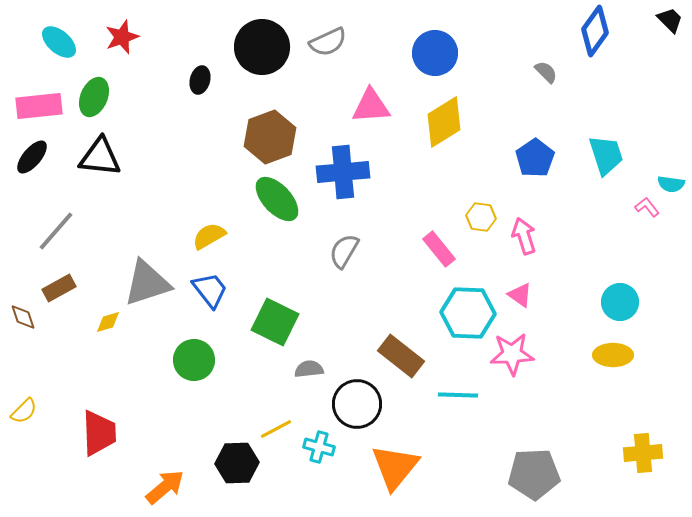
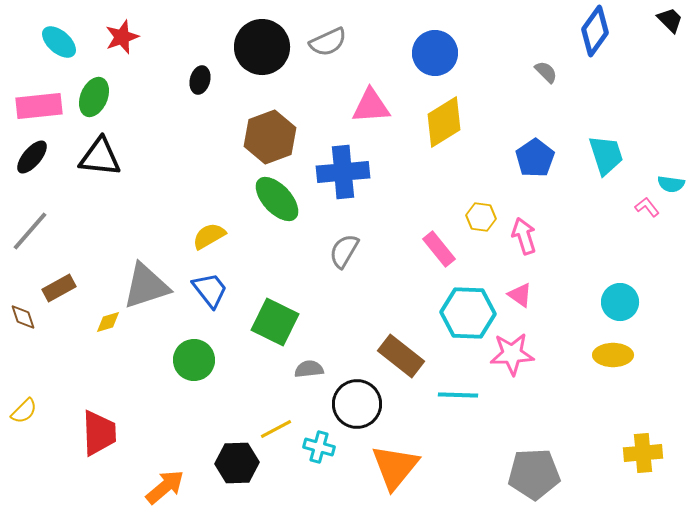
gray line at (56, 231): moved 26 px left
gray triangle at (147, 283): moved 1 px left, 3 px down
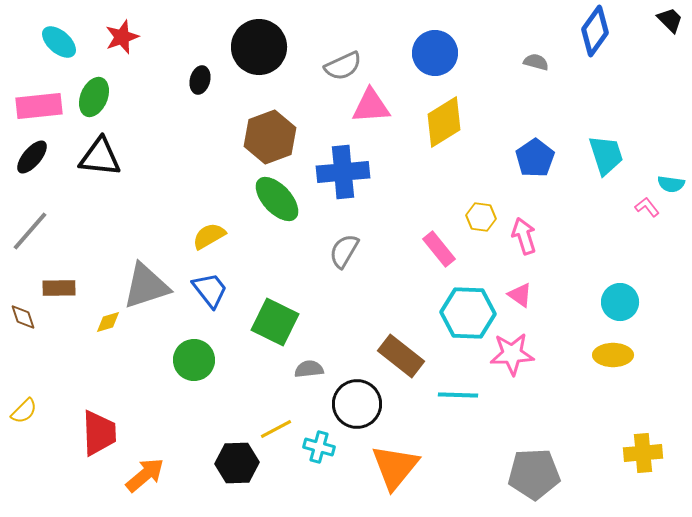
gray semicircle at (328, 42): moved 15 px right, 24 px down
black circle at (262, 47): moved 3 px left
gray semicircle at (546, 72): moved 10 px left, 10 px up; rotated 30 degrees counterclockwise
brown rectangle at (59, 288): rotated 28 degrees clockwise
orange arrow at (165, 487): moved 20 px left, 12 px up
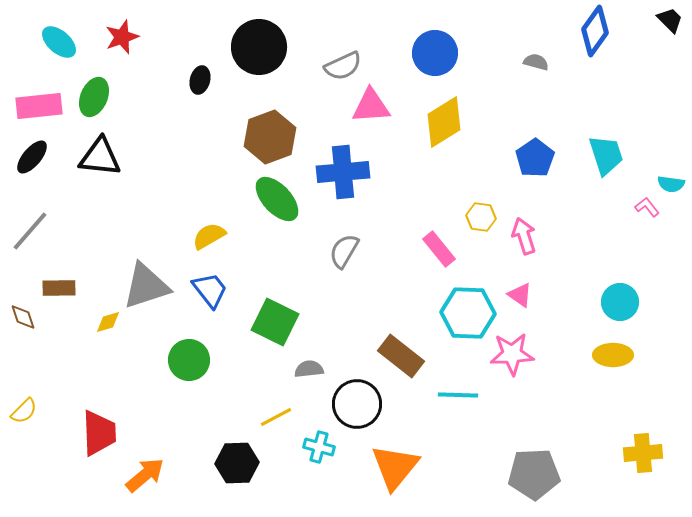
green circle at (194, 360): moved 5 px left
yellow line at (276, 429): moved 12 px up
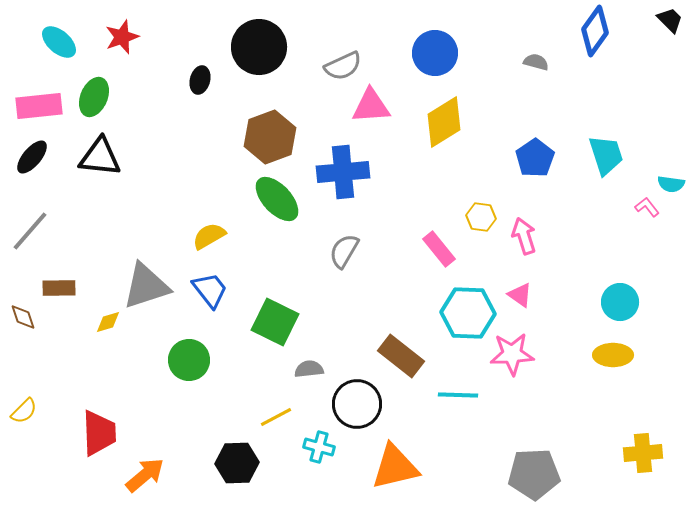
orange triangle at (395, 467): rotated 38 degrees clockwise
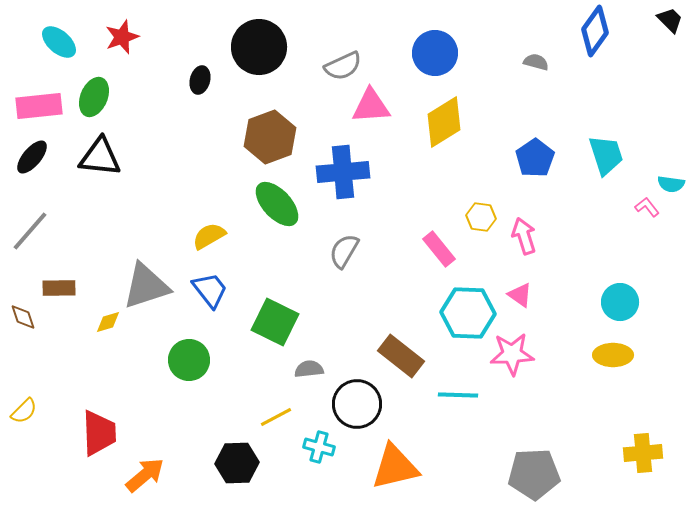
green ellipse at (277, 199): moved 5 px down
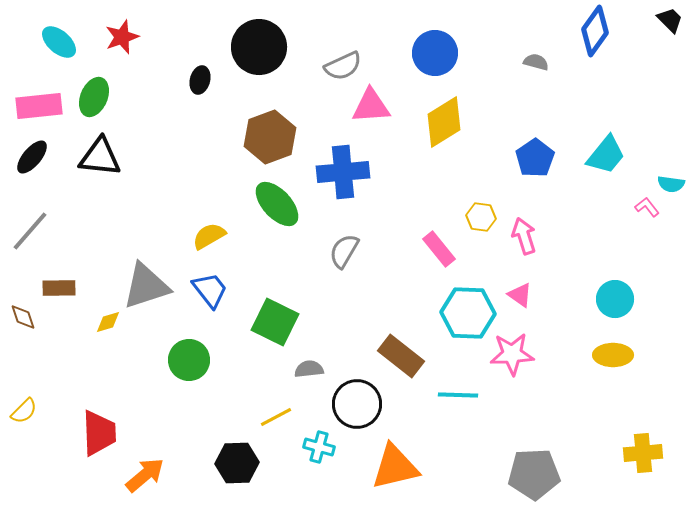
cyan trapezoid at (606, 155): rotated 57 degrees clockwise
cyan circle at (620, 302): moved 5 px left, 3 px up
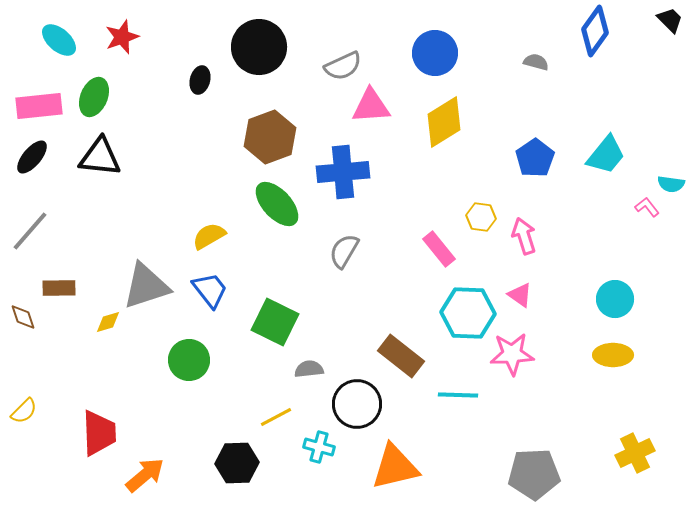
cyan ellipse at (59, 42): moved 2 px up
yellow cross at (643, 453): moved 8 px left; rotated 21 degrees counterclockwise
